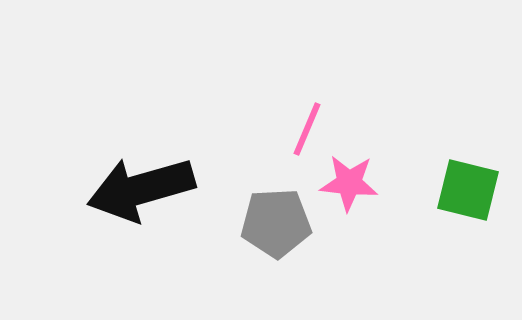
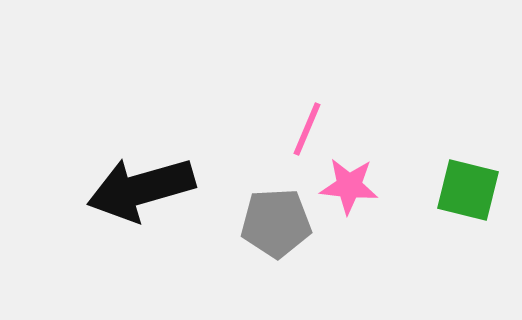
pink star: moved 3 px down
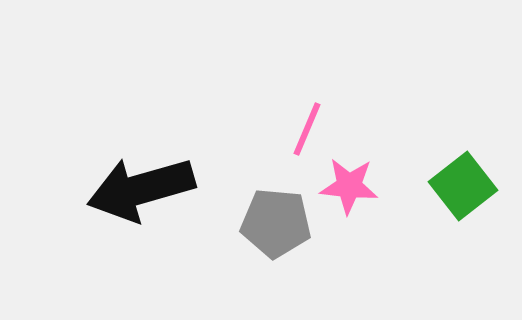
green square: moved 5 px left, 4 px up; rotated 38 degrees clockwise
gray pentagon: rotated 8 degrees clockwise
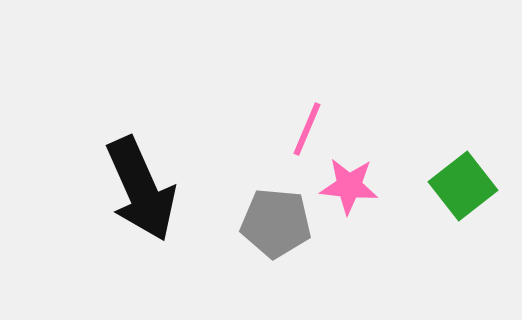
black arrow: rotated 98 degrees counterclockwise
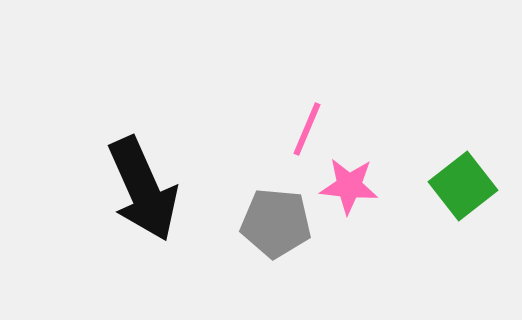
black arrow: moved 2 px right
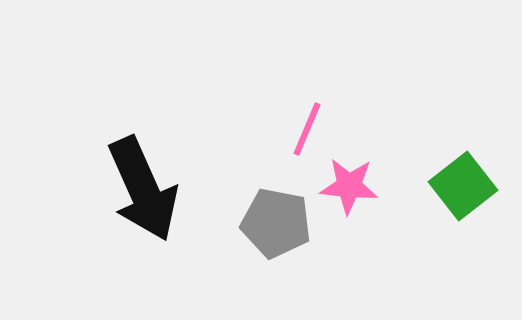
gray pentagon: rotated 6 degrees clockwise
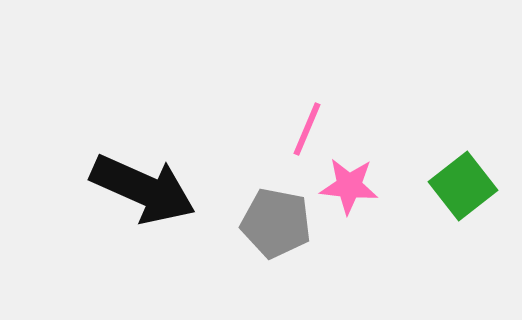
black arrow: rotated 42 degrees counterclockwise
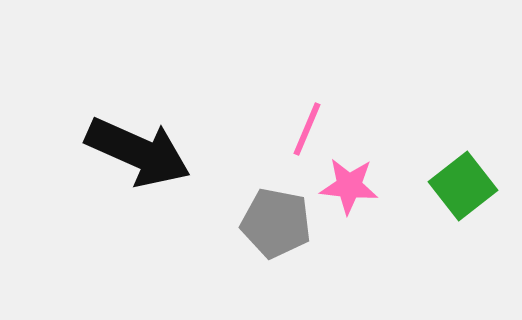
black arrow: moved 5 px left, 37 px up
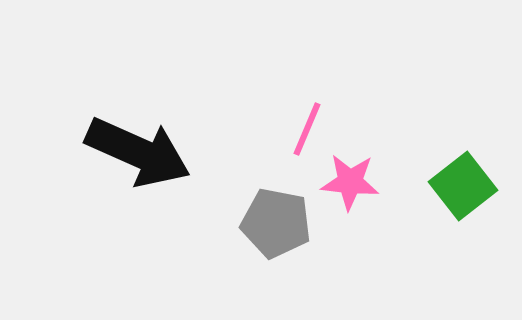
pink star: moved 1 px right, 4 px up
